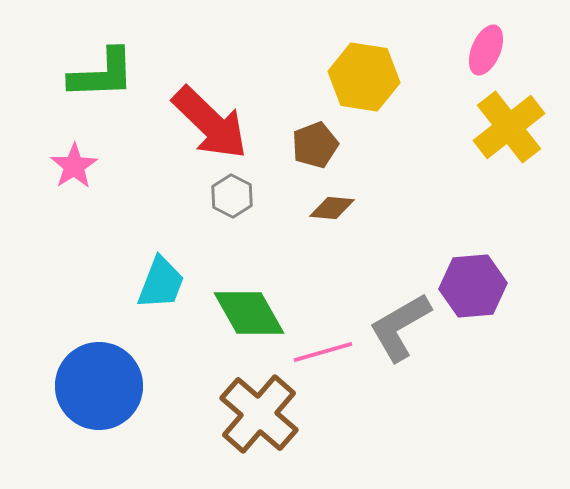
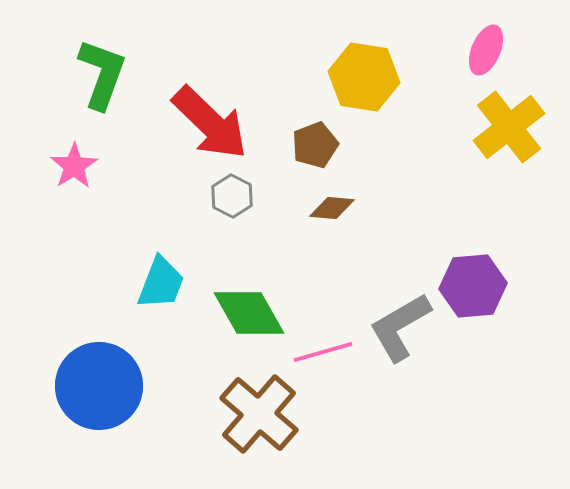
green L-shape: rotated 68 degrees counterclockwise
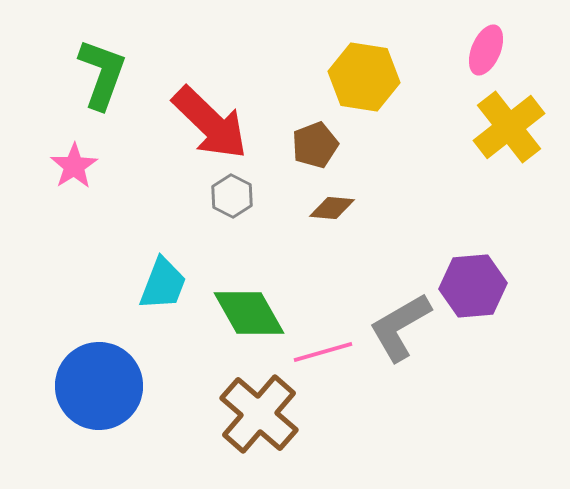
cyan trapezoid: moved 2 px right, 1 px down
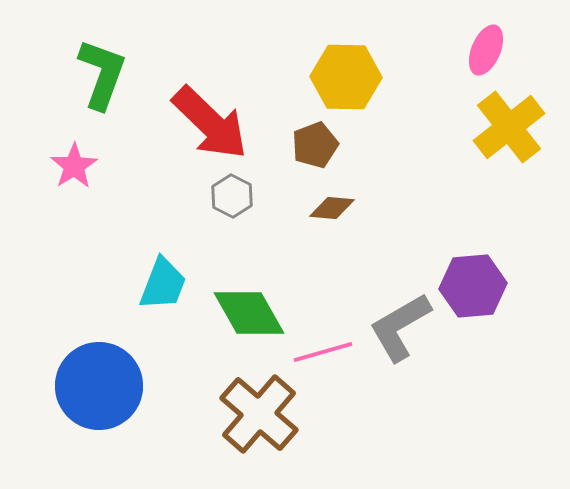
yellow hexagon: moved 18 px left; rotated 8 degrees counterclockwise
